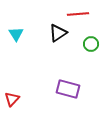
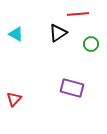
cyan triangle: rotated 28 degrees counterclockwise
purple rectangle: moved 4 px right, 1 px up
red triangle: moved 2 px right
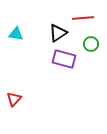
red line: moved 5 px right, 4 px down
cyan triangle: rotated 21 degrees counterclockwise
purple rectangle: moved 8 px left, 29 px up
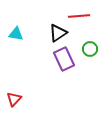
red line: moved 4 px left, 2 px up
green circle: moved 1 px left, 5 px down
purple rectangle: rotated 50 degrees clockwise
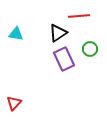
red triangle: moved 4 px down
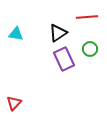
red line: moved 8 px right, 1 px down
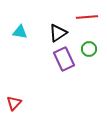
cyan triangle: moved 4 px right, 2 px up
green circle: moved 1 px left
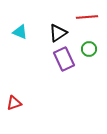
cyan triangle: rotated 14 degrees clockwise
red triangle: rotated 28 degrees clockwise
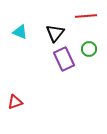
red line: moved 1 px left, 1 px up
black triangle: moved 3 px left; rotated 18 degrees counterclockwise
red triangle: moved 1 px right, 1 px up
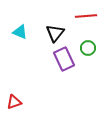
green circle: moved 1 px left, 1 px up
red triangle: moved 1 px left
